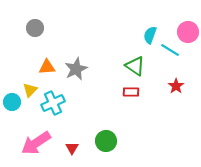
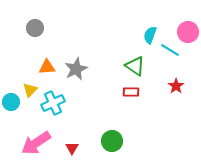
cyan circle: moved 1 px left
green circle: moved 6 px right
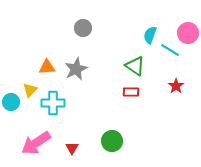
gray circle: moved 48 px right
pink circle: moved 1 px down
cyan cross: rotated 25 degrees clockwise
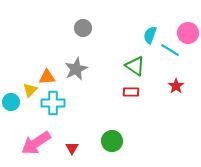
orange triangle: moved 10 px down
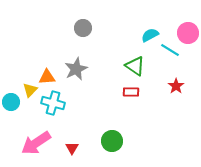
cyan semicircle: rotated 42 degrees clockwise
cyan cross: rotated 15 degrees clockwise
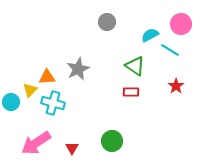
gray circle: moved 24 px right, 6 px up
pink circle: moved 7 px left, 9 px up
gray star: moved 2 px right
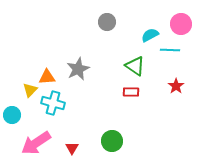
cyan line: rotated 30 degrees counterclockwise
cyan circle: moved 1 px right, 13 px down
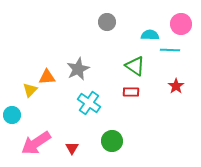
cyan semicircle: rotated 30 degrees clockwise
cyan cross: moved 36 px right; rotated 20 degrees clockwise
